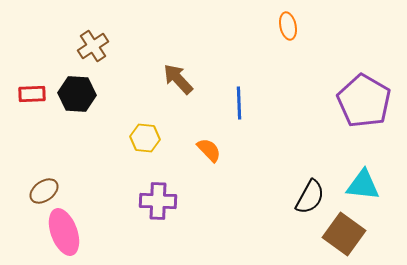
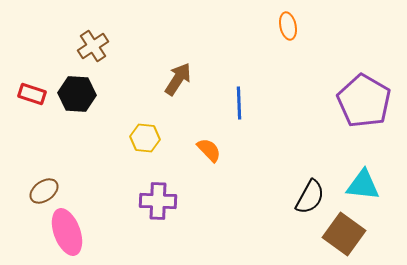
brown arrow: rotated 76 degrees clockwise
red rectangle: rotated 20 degrees clockwise
pink ellipse: moved 3 px right
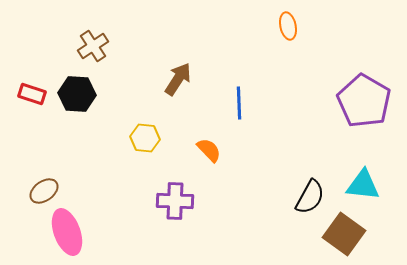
purple cross: moved 17 px right
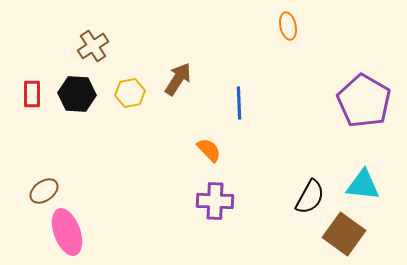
red rectangle: rotated 72 degrees clockwise
yellow hexagon: moved 15 px left, 45 px up; rotated 16 degrees counterclockwise
purple cross: moved 40 px right
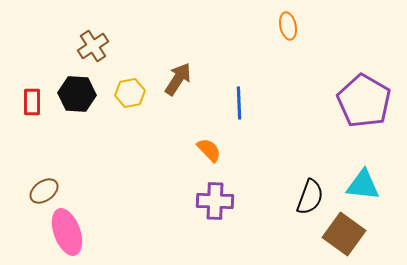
red rectangle: moved 8 px down
black semicircle: rotated 9 degrees counterclockwise
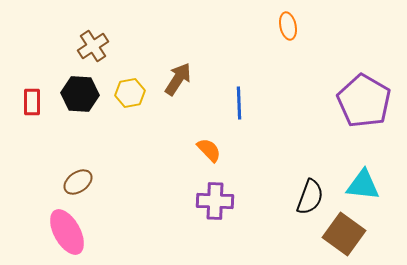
black hexagon: moved 3 px right
brown ellipse: moved 34 px right, 9 px up
pink ellipse: rotated 9 degrees counterclockwise
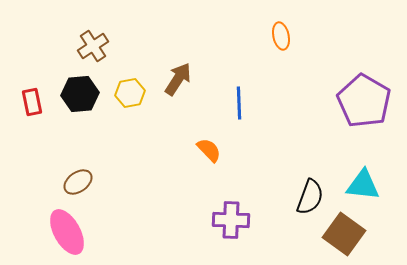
orange ellipse: moved 7 px left, 10 px down
black hexagon: rotated 9 degrees counterclockwise
red rectangle: rotated 12 degrees counterclockwise
purple cross: moved 16 px right, 19 px down
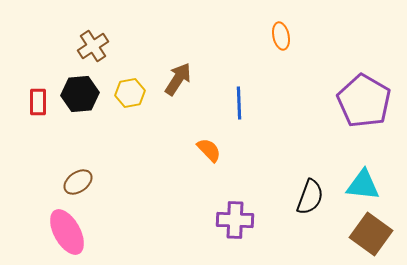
red rectangle: moved 6 px right; rotated 12 degrees clockwise
purple cross: moved 4 px right
brown square: moved 27 px right
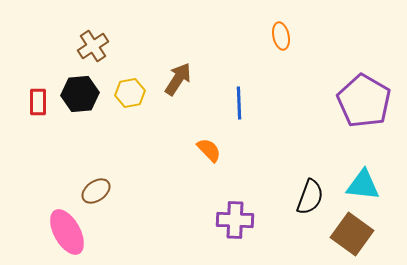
brown ellipse: moved 18 px right, 9 px down
brown square: moved 19 px left
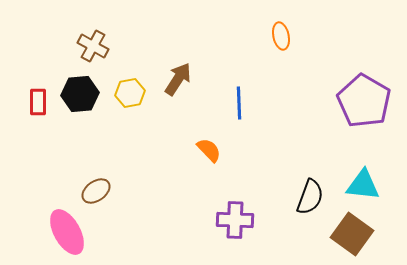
brown cross: rotated 28 degrees counterclockwise
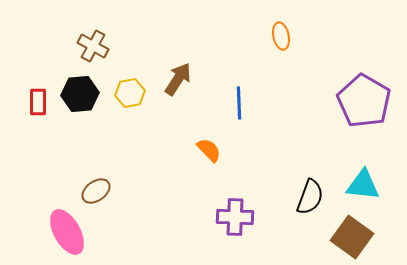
purple cross: moved 3 px up
brown square: moved 3 px down
